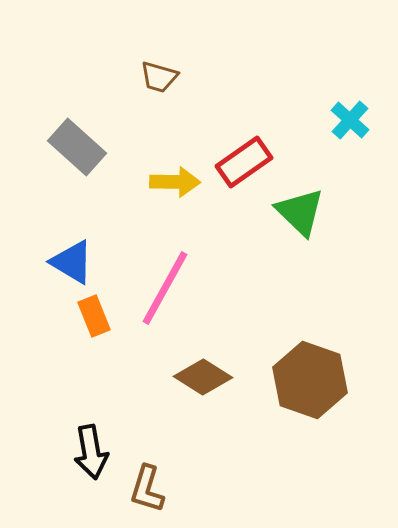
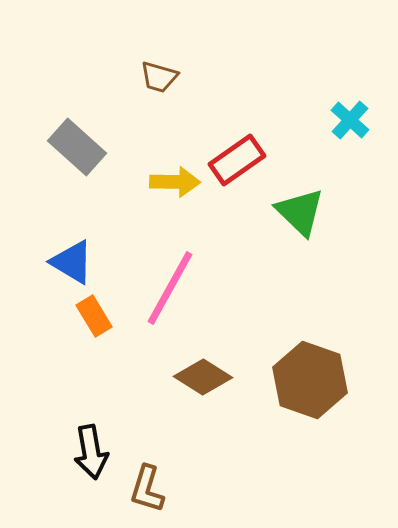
red rectangle: moved 7 px left, 2 px up
pink line: moved 5 px right
orange rectangle: rotated 9 degrees counterclockwise
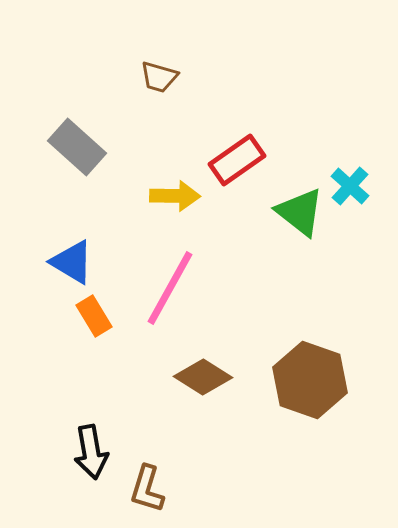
cyan cross: moved 66 px down
yellow arrow: moved 14 px down
green triangle: rotated 6 degrees counterclockwise
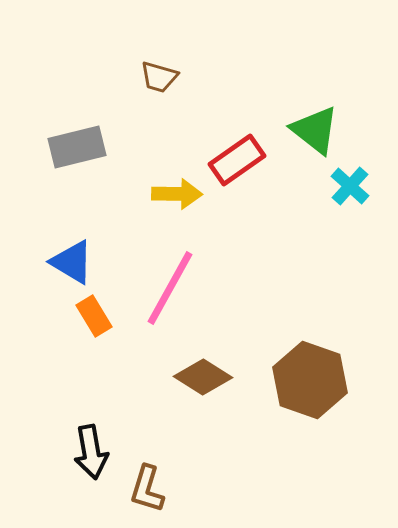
gray rectangle: rotated 56 degrees counterclockwise
yellow arrow: moved 2 px right, 2 px up
green triangle: moved 15 px right, 82 px up
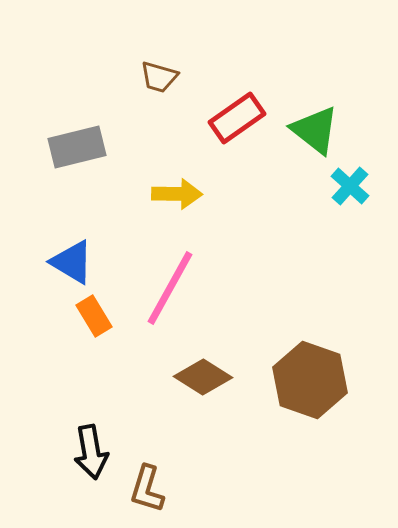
red rectangle: moved 42 px up
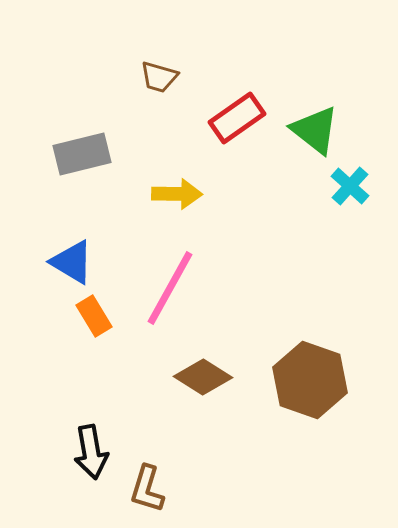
gray rectangle: moved 5 px right, 7 px down
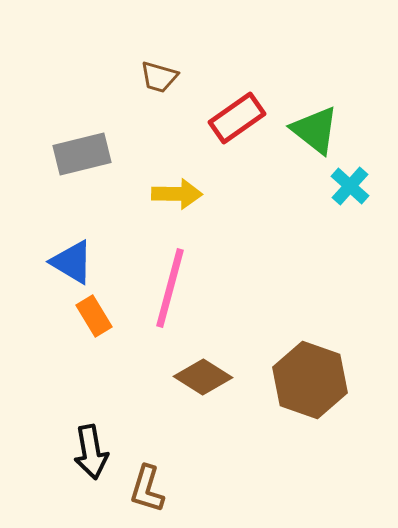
pink line: rotated 14 degrees counterclockwise
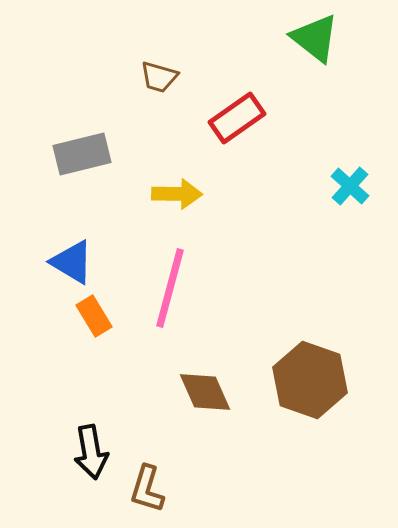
green triangle: moved 92 px up
brown diamond: moved 2 px right, 15 px down; rotated 34 degrees clockwise
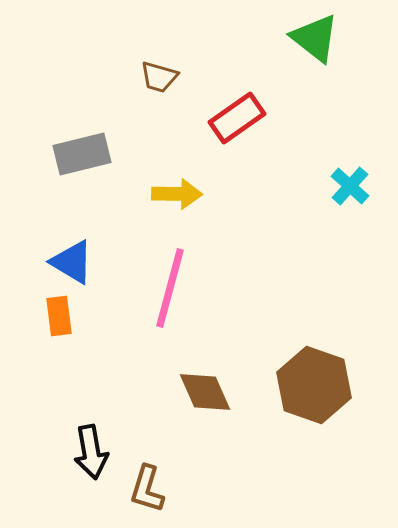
orange rectangle: moved 35 px left; rotated 24 degrees clockwise
brown hexagon: moved 4 px right, 5 px down
